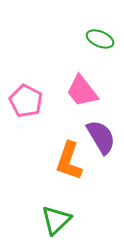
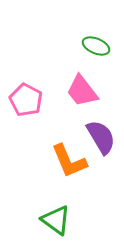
green ellipse: moved 4 px left, 7 px down
pink pentagon: moved 1 px up
orange L-shape: rotated 42 degrees counterclockwise
green triangle: rotated 40 degrees counterclockwise
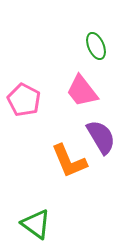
green ellipse: rotated 44 degrees clockwise
pink pentagon: moved 2 px left
green triangle: moved 20 px left, 4 px down
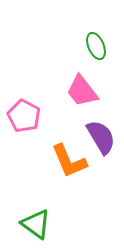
pink pentagon: moved 16 px down
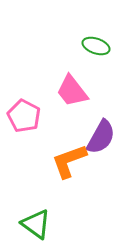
green ellipse: rotated 48 degrees counterclockwise
pink trapezoid: moved 10 px left
purple semicircle: rotated 60 degrees clockwise
orange L-shape: rotated 93 degrees clockwise
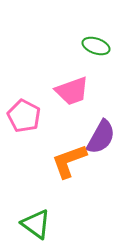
pink trapezoid: rotated 72 degrees counterclockwise
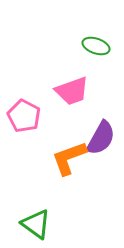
purple semicircle: moved 1 px down
orange L-shape: moved 3 px up
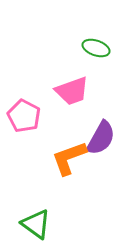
green ellipse: moved 2 px down
